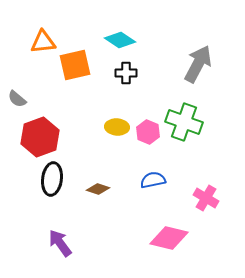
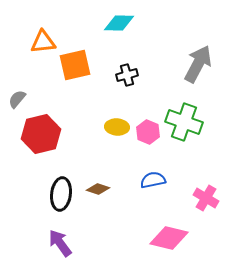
cyan diamond: moved 1 px left, 17 px up; rotated 32 degrees counterclockwise
black cross: moved 1 px right, 2 px down; rotated 15 degrees counterclockwise
gray semicircle: rotated 90 degrees clockwise
red hexagon: moved 1 px right, 3 px up; rotated 6 degrees clockwise
black ellipse: moved 9 px right, 15 px down
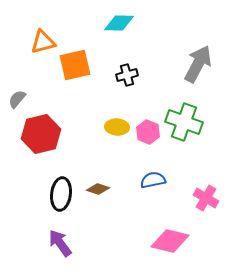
orange triangle: rotated 8 degrees counterclockwise
pink diamond: moved 1 px right, 3 px down
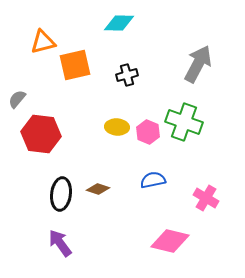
red hexagon: rotated 21 degrees clockwise
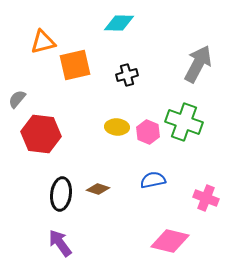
pink cross: rotated 10 degrees counterclockwise
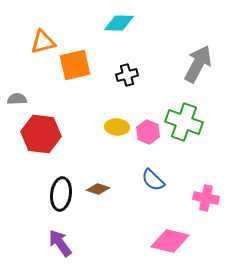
gray semicircle: rotated 48 degrees clockwise
blue semicircle: rotated 125 degrees counterclockwise
pink cross: rotated 10 degrees counterclockwise
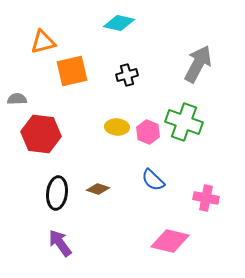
cyan diamond: rotated 12 degrees clockwise
orange square: moved 3 px left, 6 px down
black ellipse: moved 4 px left, 1 px up
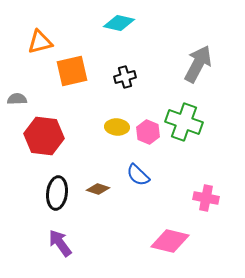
orange triangle: moved 3 px left
black cross: moved 2 px left, 2 px down
red hexagon: moved 3 px right, 2 px down
blue semicircle: moved 15 px left, 5 px up
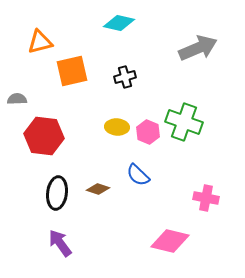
gray arrow: moved 16 px up; rotated 39 degrees clockwise
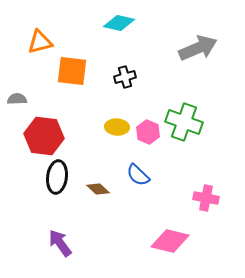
orange square: rotated 20 degrees clockwise
brown diamond: rotated 25 degrees clockwise
black ellipse: moved 16 px up
